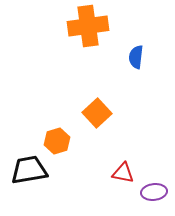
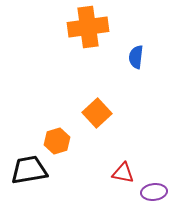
orange cross: moved 1 px down
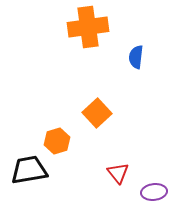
red triangle: moved 5 px left; rotated 40 degrees clockwise
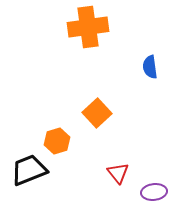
blue semicircle: moved 14 px right, 10 px down; rotated 15 degrees counterclockwise
black trapezoid: rotated 12 degrees counterclockwise
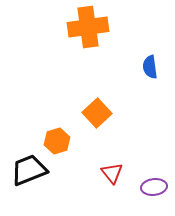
red triangle: moved 6 px left
purple ellipse: moved 5 px up
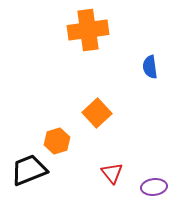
orange cross: moved 3 px down
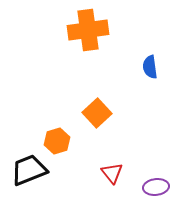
purple ellipse: moved 2 px right
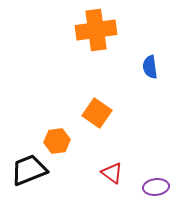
orange cross: moved 8 px right
orange square: rotated 12 degrees counterclockwise
orange hexagon: rotated 10 degrees clockwise
red triangle: rotated 15 degrees counterclockwise
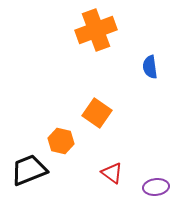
orange cross: rotated 12 degrees counterclockwise
orange hexagon: moved 4 px right; rotated 20 degrees clockwise
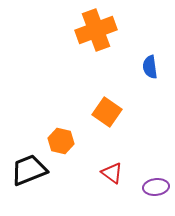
orange square: moved 10 px right, 1 px up
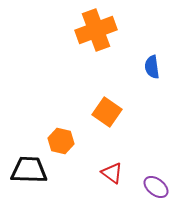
blue semicircle: moved 2 px right
black trapezoid: rotated 24 degrees clockwise
purple ellipse: rotated 45 degrees clockwise
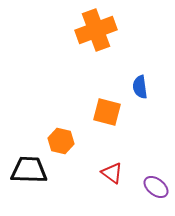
blue semicircle: moved 12 px left, 20 px down
orange square: rotated 20 degrees counterclockwise
